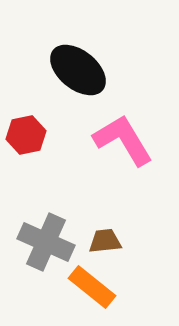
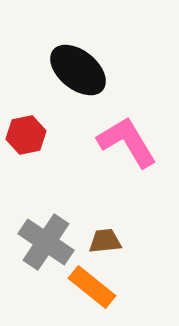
pink L-shape: moved 4 px right, 2 px down
gray cross: rotated 10 degrees clockwise
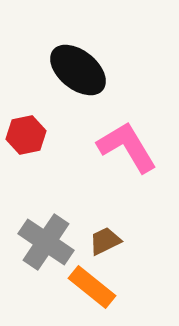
pink L-shape: moved 5 px down
brown trapezoid: rotated 20 degrees counterclockwise
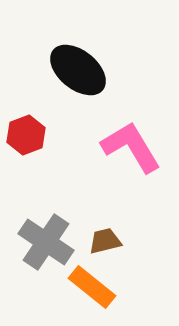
red hexagon: rotated 9 degrees counterclockwise
pink L-shape: moved 4 px right
brown trapezoid: rotated 12 degrees clockwise
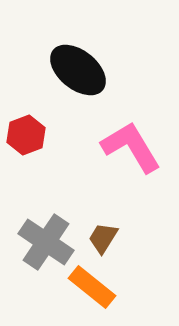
brown trapezoid: moved 2 px left, 3 px up; rotated 44 degrees counterclockwise
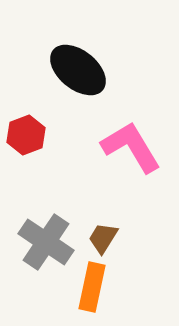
orange rectangle: rotated 63 degrees clockwise
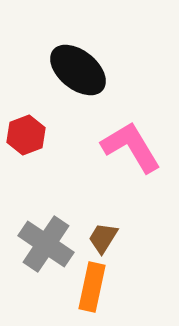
gray cross: moved 2 px down
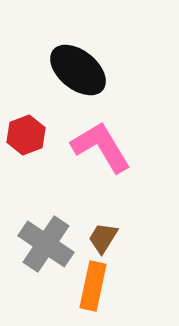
pink L-shape: moved 30 px left
orange rectangle: moved 1 px right, 1 px up
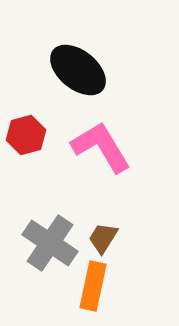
red hexagon: rotated 6 degrees clockwise
gray cross: moved 4 px right, 1 px up
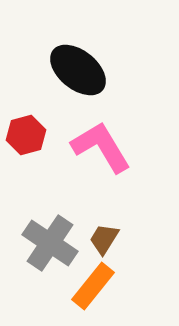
brown trapezoid: moved 1 px right, 1 px down
orange rectangle: rotated 27 degrees clockwise
